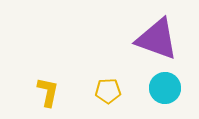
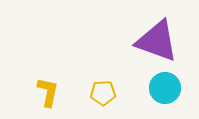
purple triangle: moved 2 px down
yellow pentagon: moved 5 px left, 2 px down
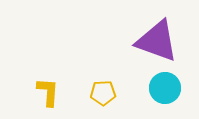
yellow L-shape: rotated 8 degrees counterclockwise
